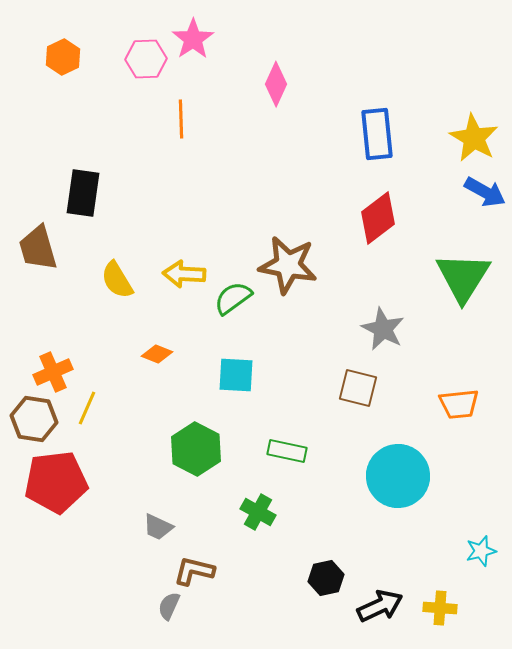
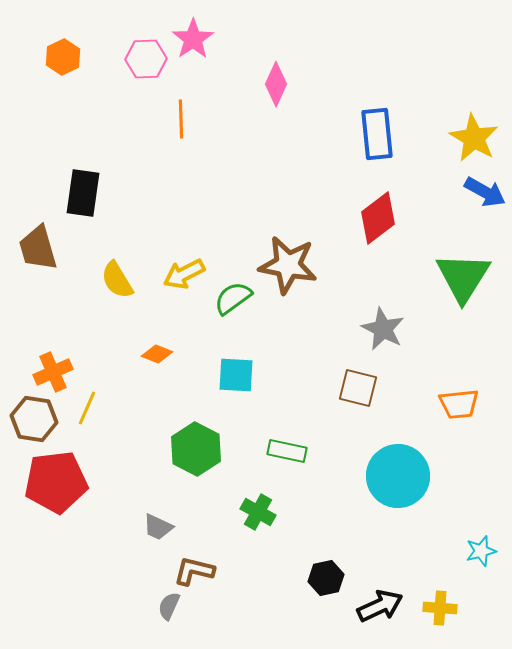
yellow arrow: rotated 30 degrees counterclockwise
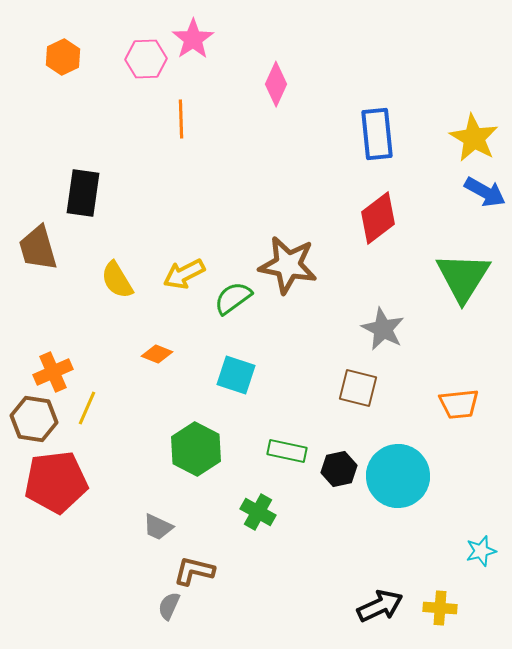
cyan square: rotated 15 degrees clockwise
black hexagon: moved 13 px right, 109 px up
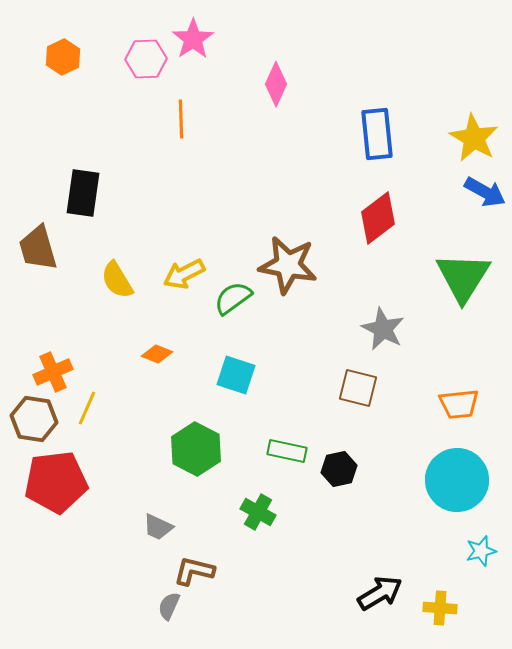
cyan circle: moved 59 px right, 4 px down
black arrow: moved 13 px up; rotated 6 degrees counterclockwise
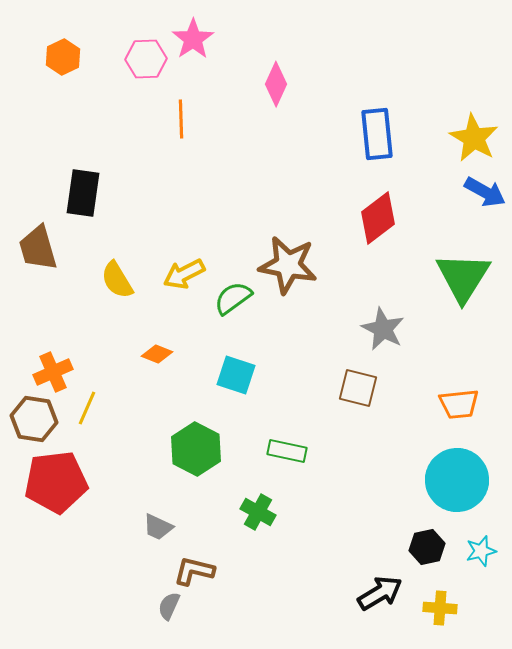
black hexagon: moved 88 px right, 78 px down
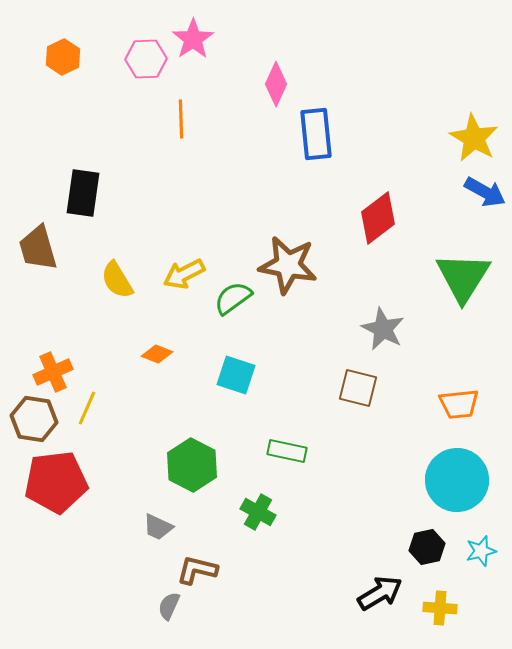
blue rectangle: moved 61 px left
green hexagon: moved 4 px left, 16 px down
brown L-shape: moved 3 px right, 1 px up
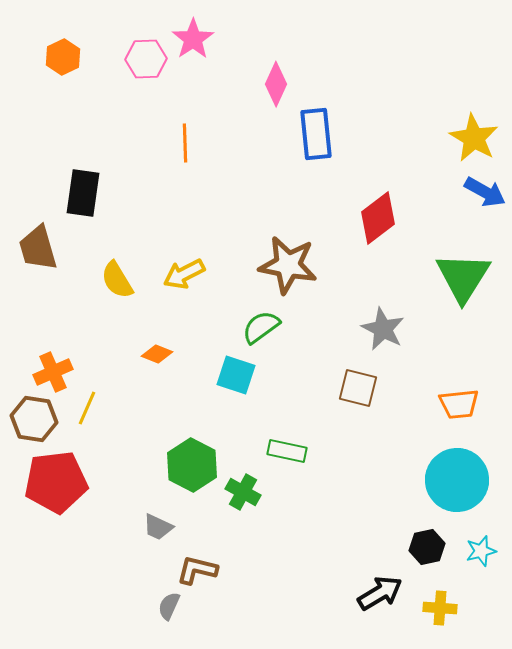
orange line: moved 4 px right, 24 px down
green semicircle: moved 28 px right, 29 px down
green cross: moved 15 px left, 20 px up
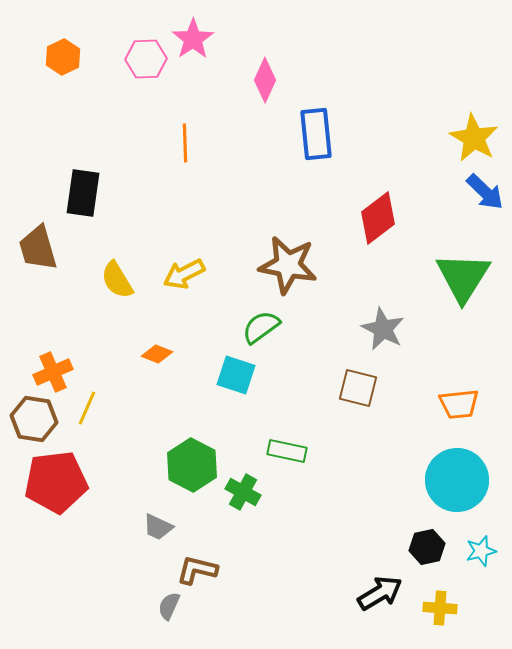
pink diamond: moved 11 px left, 4 px up
blue arrow: rotated 15 degrees clockwise
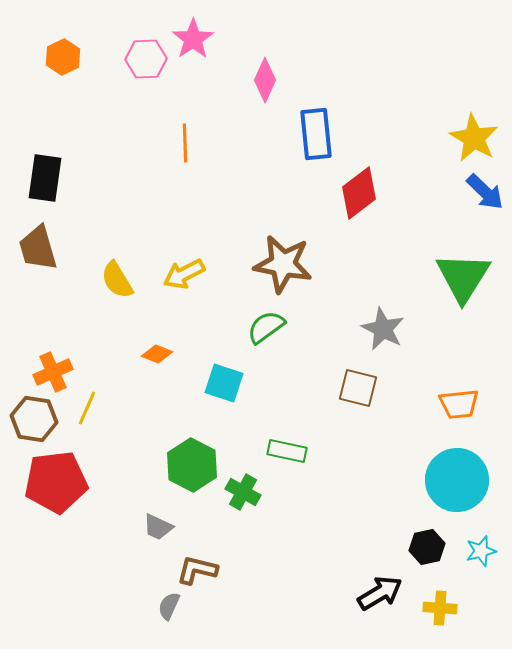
black rectangle: moved 38 px left, 15 px up
red diamond: moved 19 px left, 25 px up
brown star: moved 5 px left, 1 px up
green semicircle: moved 5 px right
cyan square: moved 12 px left, 8 px down
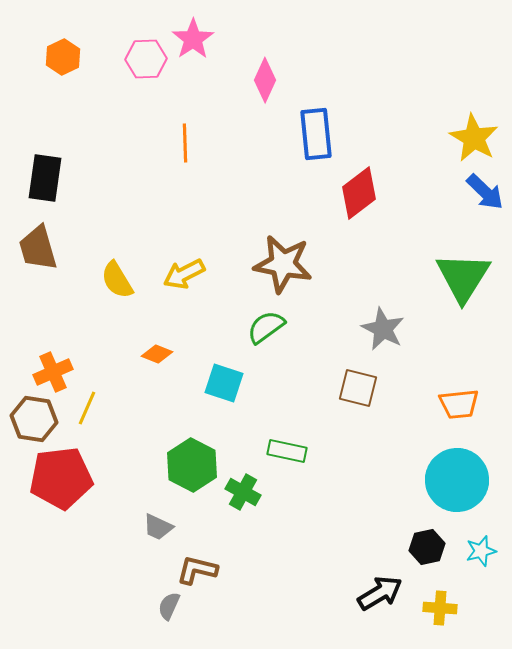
red pentagon: moved 5 px right, 4 px up
